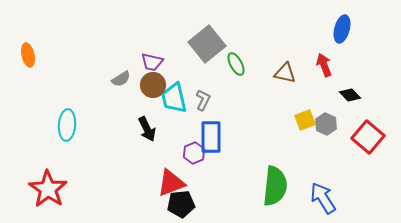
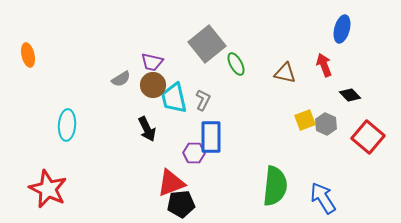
purple hexagon: rotated 25 degrees clockwise
red star: rotated 9 degrees counterclockwise
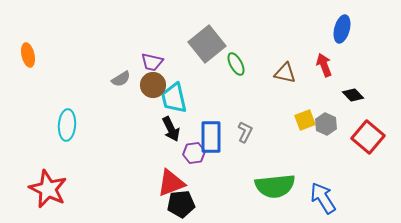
black diamond: moved 3 px right
gray L-shape: moved 42 px right, 32 px down
black arrow: moved 24 px right
purple hexagon: rotated 10 degrees counterclockwise
green semicircle: rotated 78 degrees clockwise
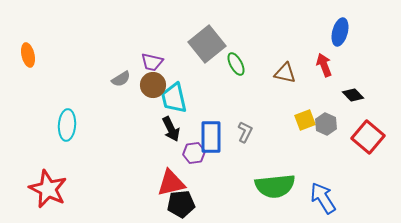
blue ellipse: moved 2 px left, 3 px down
red triangle: rotated 8 degrees clockwise
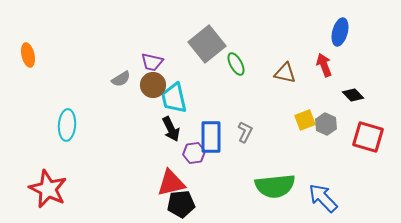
red square: rotated 24 degrees counterclockwise
blue arrow: rotated 12 degrees counterclockwise
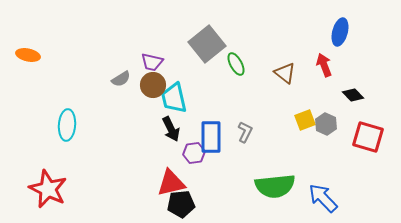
orange ellipse: rotated 65 degrees counterclockwise
brown triangle: rotated 25 degrees clockwise
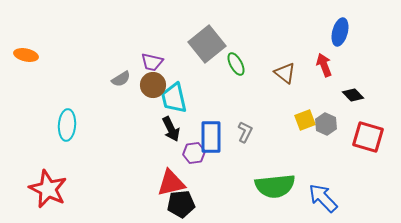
orange ellipse: moved 2 px left
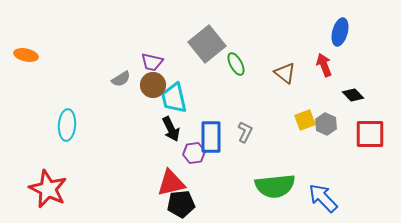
red square: moved 2 px right, 3 px up; rotated 16 degrees counterclockwise
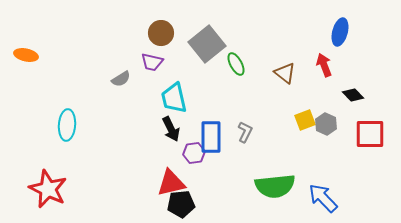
brown circle: moved 8 px right, 52 px up
